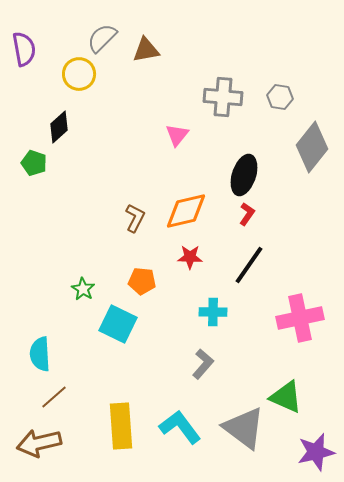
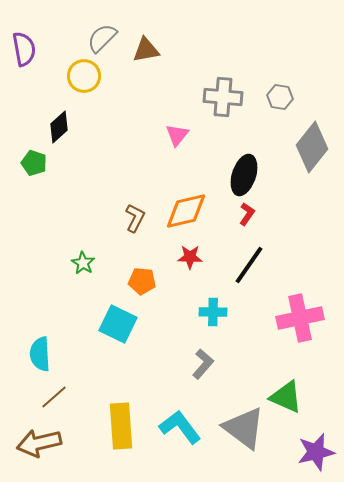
yellow circle: moved 5 px right, 2 px down
green star: moved 26 px up
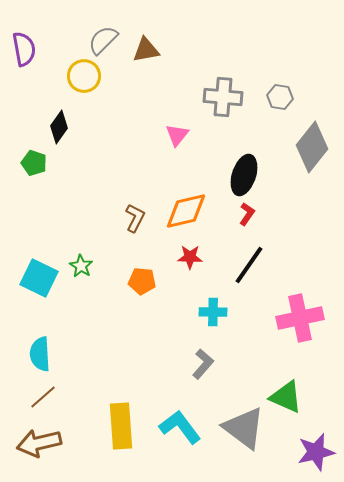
gray semicircle: moved 1 px right, 2 px down
black diamond: rotated 12 degrees counterclockwise
green star: moved 2 px left, 3 px down
cyan square: moved 79 px left, 46 px up
brown line: moved 11 px left
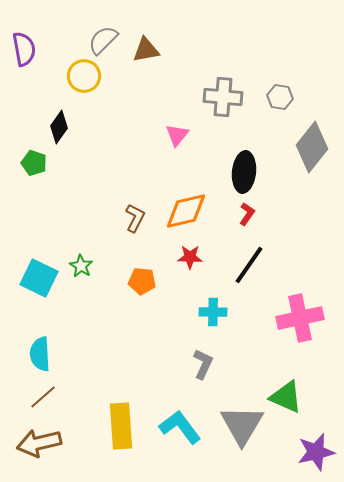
black ellipse: moved 3 px up; rotated 12 degrees counterclockwise
gray L-shape: rotated 16 degrees counterclockwise
gray triangle: moved 2 px left, 3 px up; rotated 24 degrees clockwise
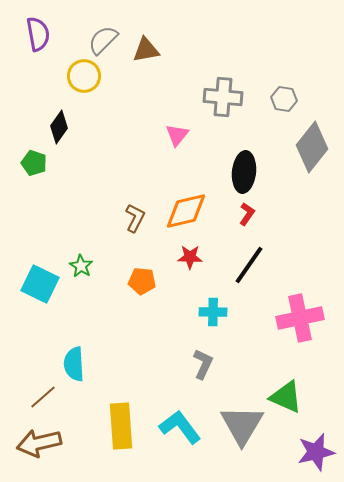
purple semicircle: moved 14 px right, 15 px up
gray hexagon: moved 4 px right, 2 px down
cyan square: moved 1 px right, 6 px down
cyan semicircle: moved 34 px right, 10 px down
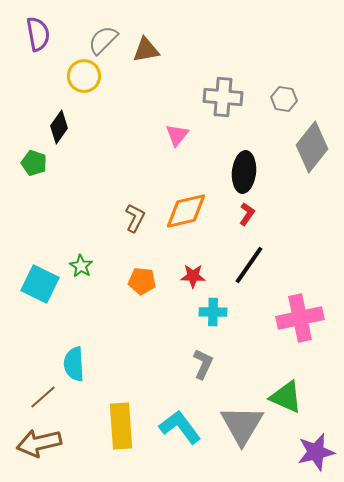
red star: moved 3 px right, 19 px down
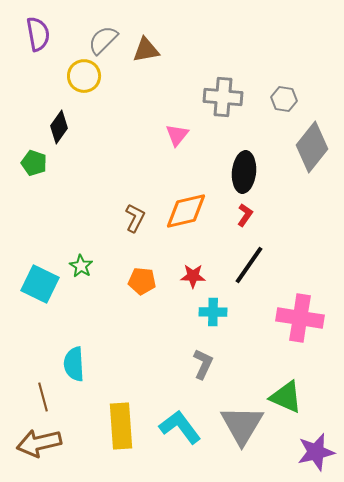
red L-shape: moved 2 px left, 1 px down
pink cross: rotated 21 degrees clockwise
brown line: rotated 64 degrees counterclockwise
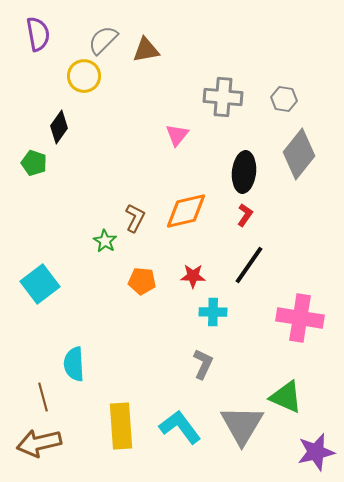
gray diamond: moved 13 px left, 7 px down
green star: moved 24 px right, 25 px up
cyan square: rotated 27 degrees clockwise
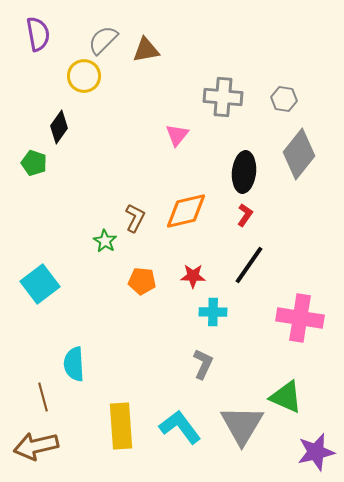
brown arrow: moved 3 px left, 3 px down
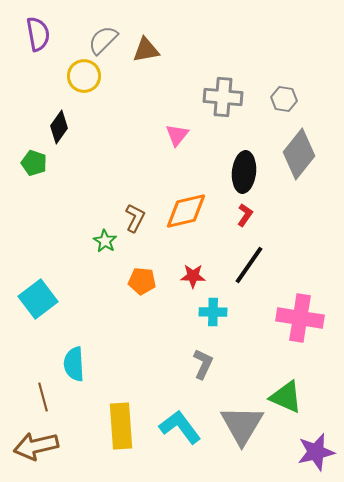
cyan square: moved 2 px left, 15 px down
